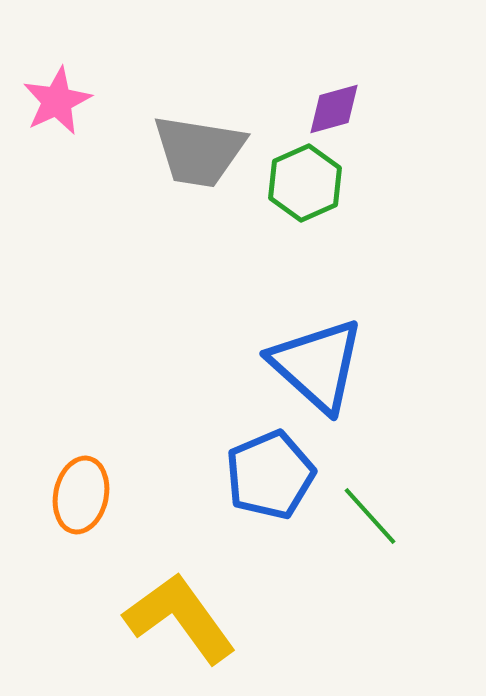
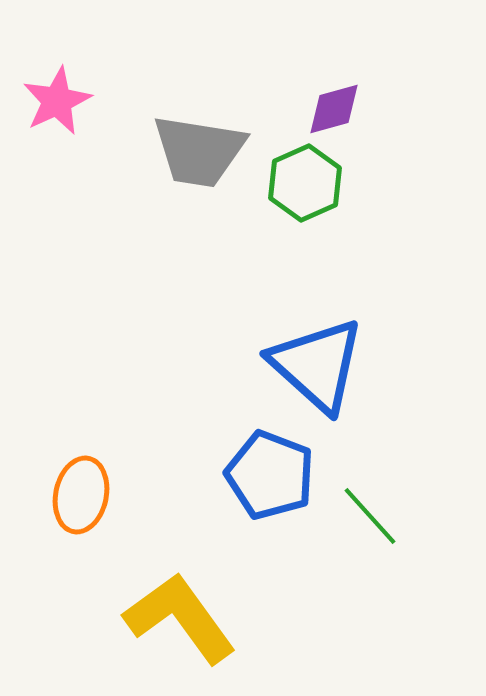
blue pentagon: rotated 28 degrees counterclockwise
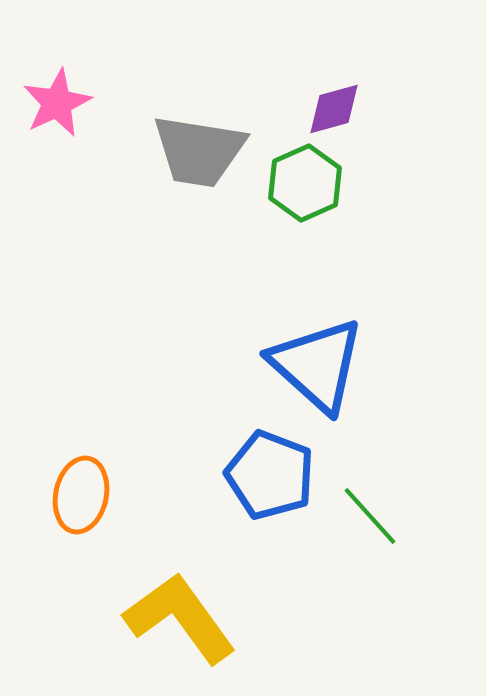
pink star: moved 2 px down
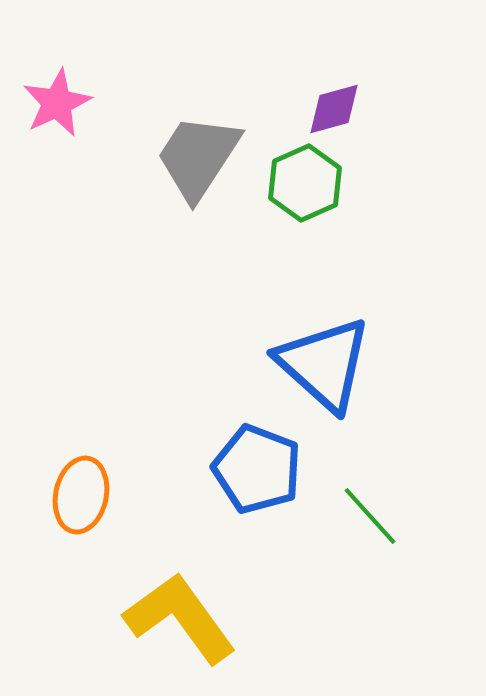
gray trapezoid: moved 1 px left, 6 px down; rotated 114 degrees clockwise
blue triangle: moved 7 px right, 1 px up
blue pentagon: moved 13 px left, 6 px up
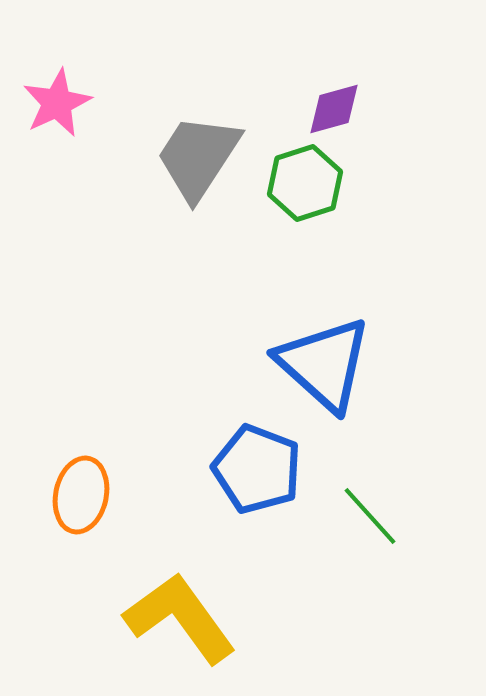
green hexagon: rotated 6 degrees clockwise
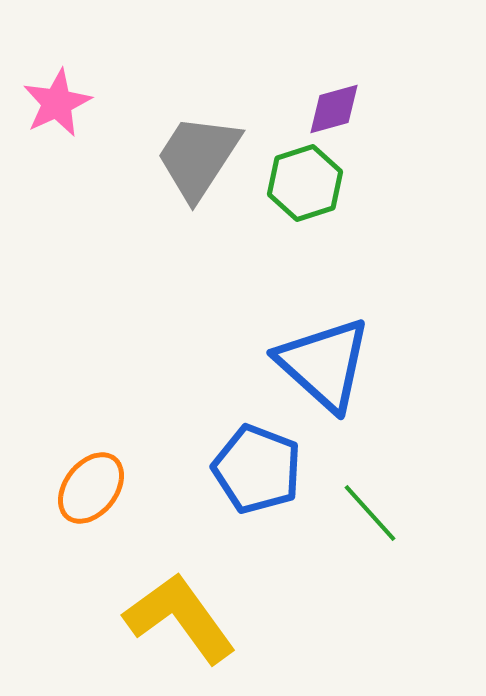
orange ellipse: moved 10 px right, 7 px up; rotated 26 degrees clockwise
green line: moved 3 px up
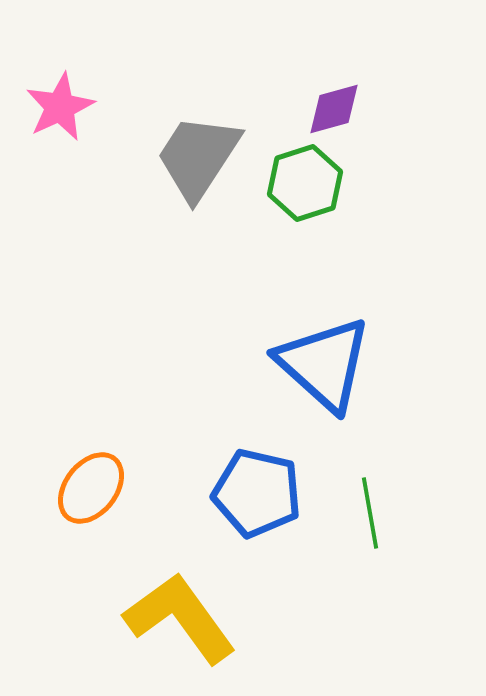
pink star: moved 3 px right, 4 px down
blue pentagon: moved 24 px down; rotated 8 degrees counterclockwise
green line: rotated 32 degrees clockwise
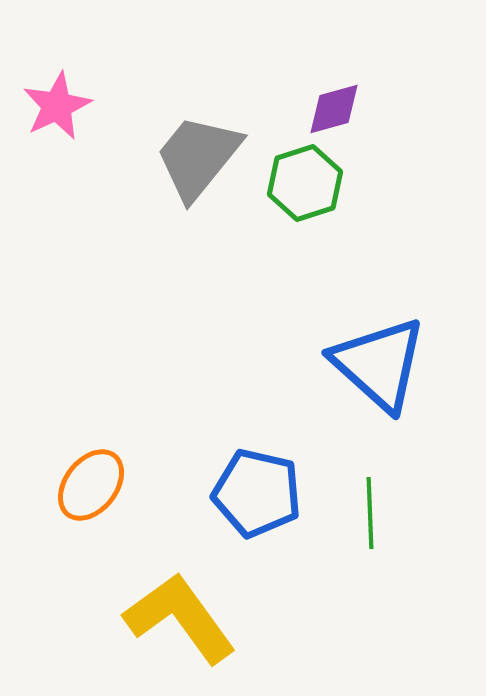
pink star: moved 3 px left, 1 px up
gray trapezoid: rotated 6 degrees clockwise
blue triangle: moved 55 px right
orange ellipse: moved 3 px up
green line: rotated 8 degrees clockwise
